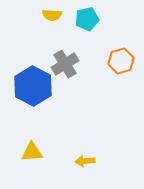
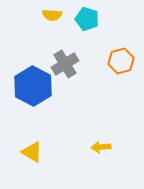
cyan pentagon: rotated 30 degrees clockwise
yellow triangle: rotated 35 degrees clockwise
yellow arrow: moved 16 px right, 14 px up
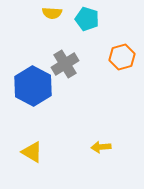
yellow semicircle: moved 2 px up
orange hexagon: moved 1 px right, 4 px up
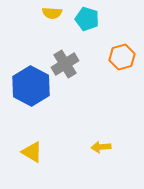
blue hexagon: moved 2 px left
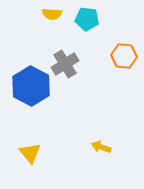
yellow semicircle: moved 1 px down
cyan pentagon: rotated 10 degrees counterclockwise
orange hexagon: moved 2 px right, 1 px up; rotated 20 degrees clockwise
yellow arrow: rotated 24 degrees clockwise
yellow triangle: moved 2 px left, 1 px down; rotated 20 degrees clockwise
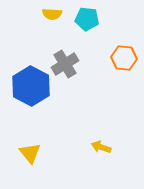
orange hexagon: moved 2 px down
